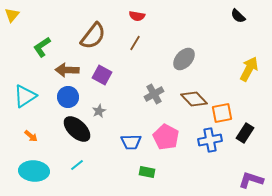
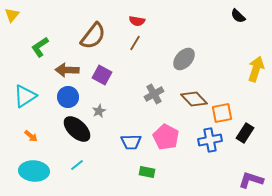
red semicircle: moved 5 px down
green L-shape: moved 2 px left
yellow arrow: moved 7 px right; rotated 10 degrees counterclockwise
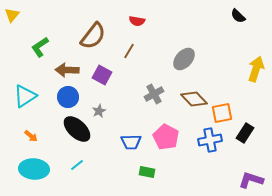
brown line: moved 6 px left, 8 px down
cyan ellipse: moved 2 px up
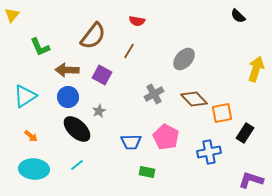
green L-shape: rotated 80 degrees counterclockwise
blue cross: moved 1 px left, 12 px down
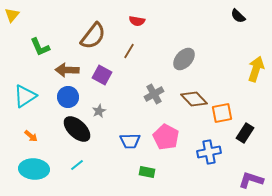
blue trapezoid: moved 1 px left, 1 px up
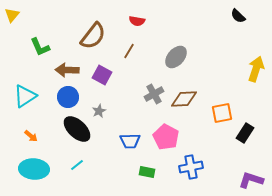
gray ellipse: moved 8 px left, 2 px up
brown diamond: moved 10 px left; rotated 48 degrees counterclockwise
blue cross: moved 18 px left, 15 px down
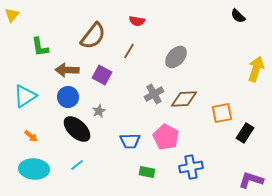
green L-shape: rotated 15 degrees clockwise
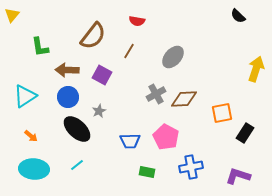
gray ellipse: moved 3 px left
gray cross: moved 2 px right
purple L-shape: moved 13 px left, 4 px up
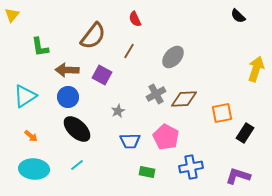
red semicircle: moved 2 px left, 2 px up; rotated 56 degrees clockwise
gray star: moved 19 px right
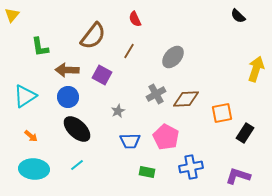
brown diamond: moved 2 px right
